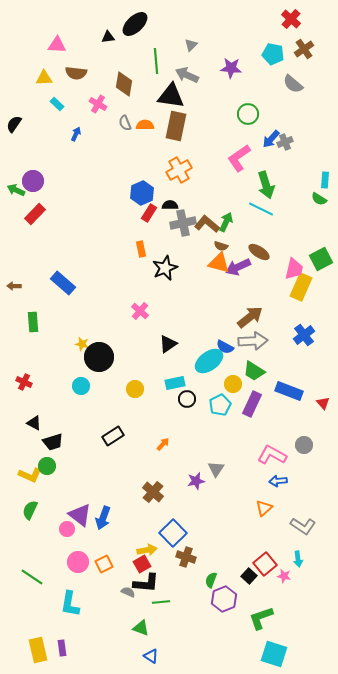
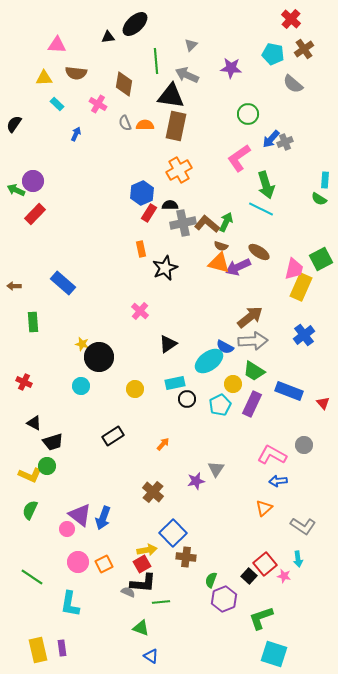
brown cross at (186, 557): rotated 12 degrees counterclockwise
black L-shape at (146, 583): moved 3 px left
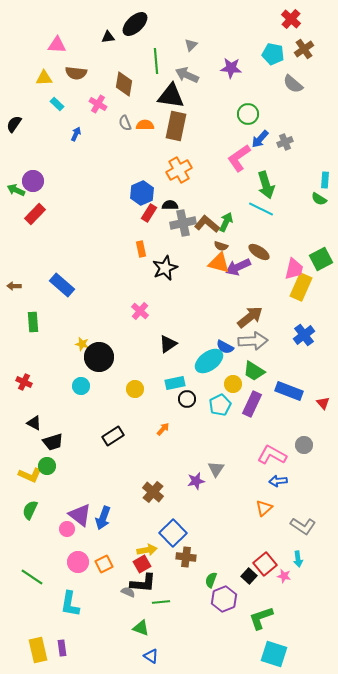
blue arrow at (271, 139): moved 11 px left
blue rectangle at (63, 283): moved 1 px left, 2 px down
orange arrow at (163, 444): moved 15 px up
